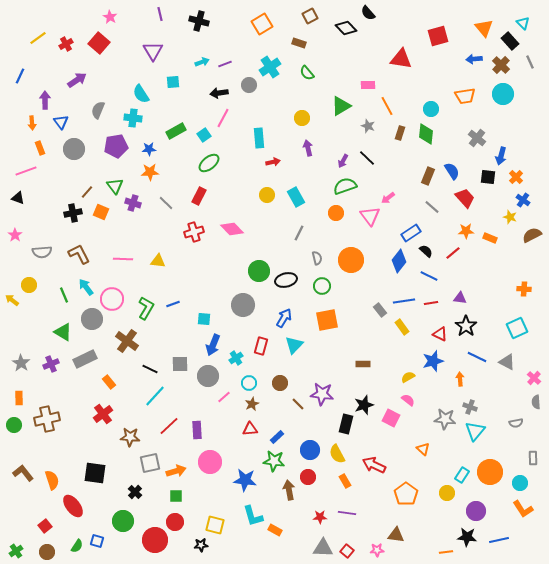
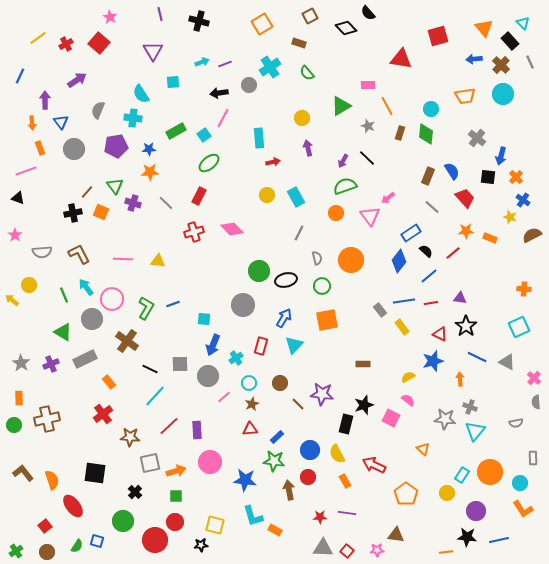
blue line at (429, 276): rotated 66 degrees counterclockwise
cyan square at (517, 328): moved 2 px right, 1 px up
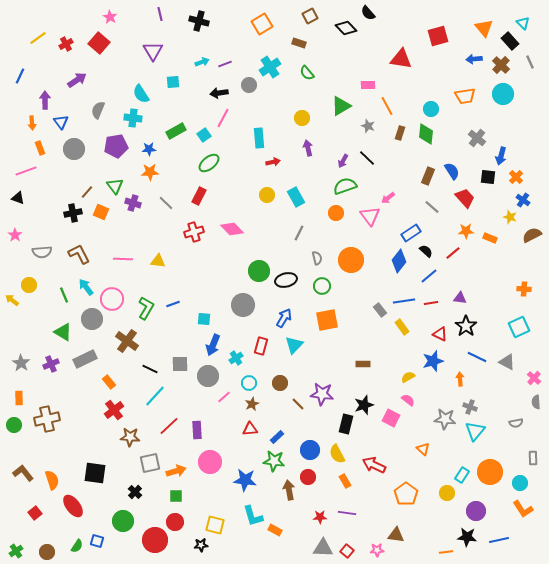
red cross at (103, 414): moved 11 px right, 4 px up
red square at (45, 526): moved 10 px left, 13 px up
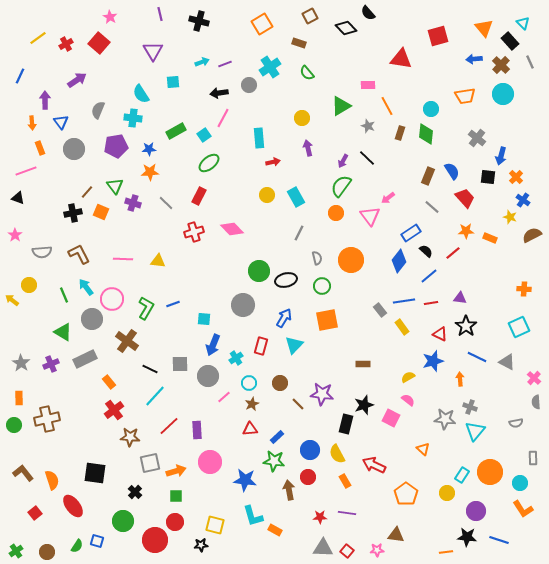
green semicircle at (345, 186): moved 4 px left; rotated 35 degrees counterclockwise
blue line at (499, 540): rotated 30 degrees clockwise
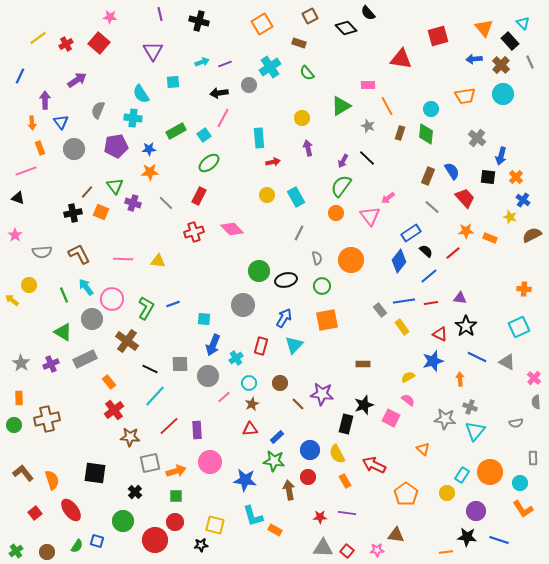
pink star at (110, 17): rotated 24 degrees counterclockwise
red ellipse at (73, 506): moved 2 px left, 4 px down
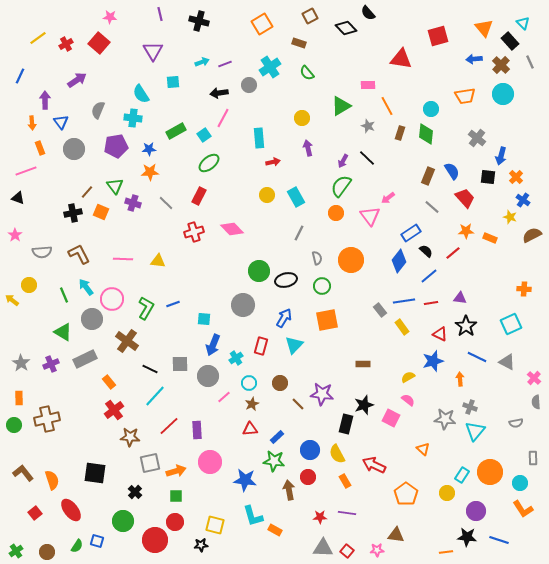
cyan square at (519, 327): moved 8 px left, 3 px up
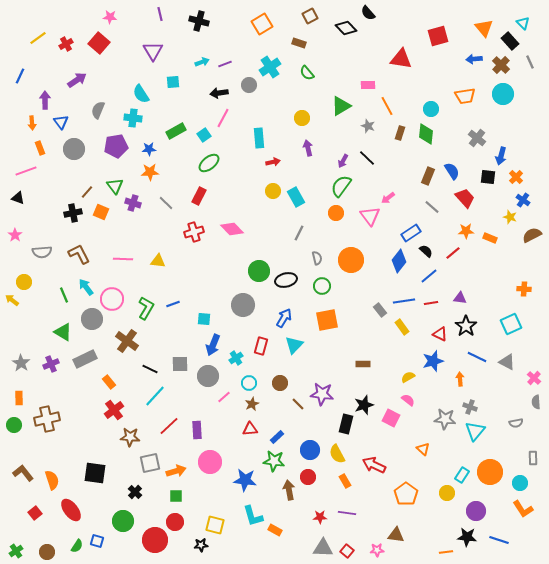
yellow circle at (267, 195): moved 6 px right, 4 px up
yellow circle at (29, 285): moved 5 px left, 3 px up
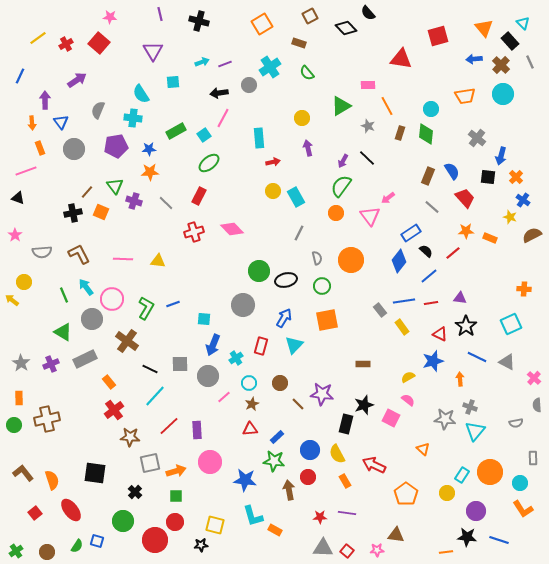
purple cross at (133, 203): moved 1 px right, 2 px up
gray semicircle at (536, 402): moved 1 px right, 3 px down
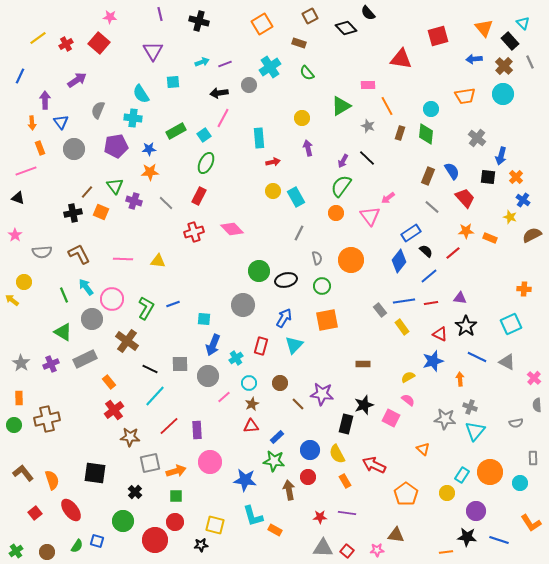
brown cross at (501, 65): moved 3 px right, 1 px down
green ellipse at (209, 163): moved 3 px left; rotated 25 degrees counterclockwise
red triangle at (250, 429): moved 1 px right, 3 px up
orange L-shape at (523, 509): moved 8 px right, 14 px down
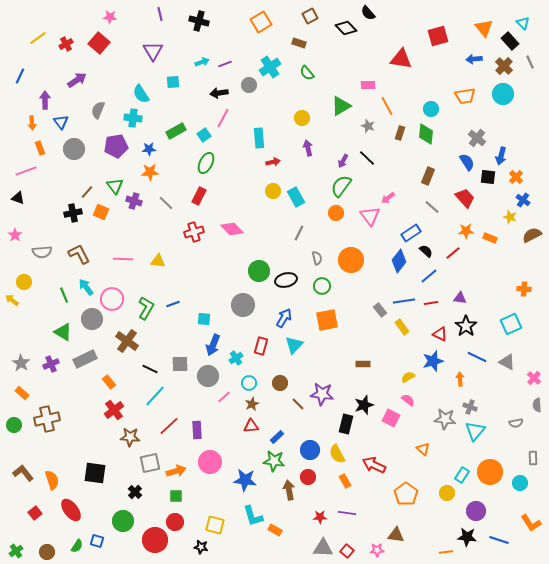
orange square at (262, 24): moved 1 px left, 2 px up
blue semicircle at (452, 171): moved 15 px right, 9 px up
orange rectangle at (19, 398): moved 3 px right, 5 px up; rotated 48 degrees counterclockwise
black star at (201, 545): moved 2 px down; rotated 16 degrees clockwise
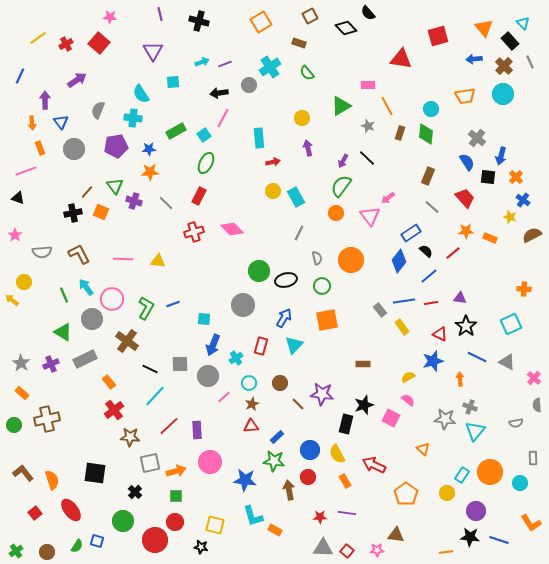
black star at (467, 537): moved 3 px right
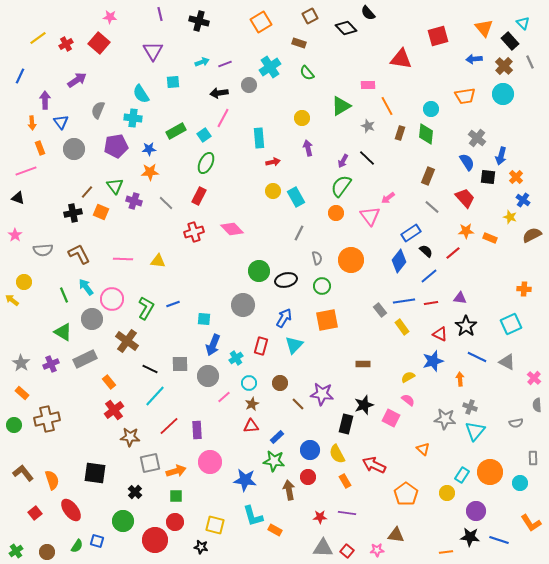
gray semicircle at (42, 252): moved 1 px right, 2 px up
